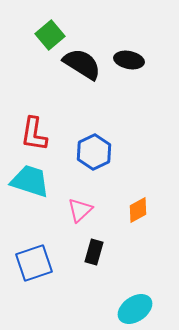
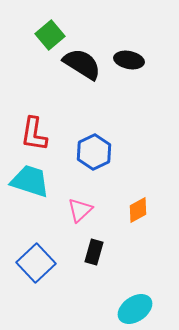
blue square: moved 2 px right; rotated 24 degrees counterclockwise
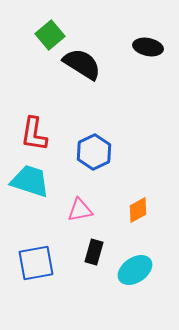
black ellipse: moved 19 px right, 13 px up
pink triangle: rotated 32 degrees clockwise
blue square: rotated 33 degrees clockwise
cyan ellipse: moved 39 px up
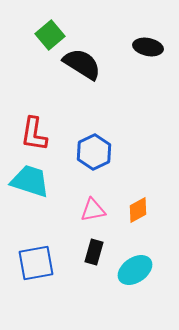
pink triangle: moved 13 px right
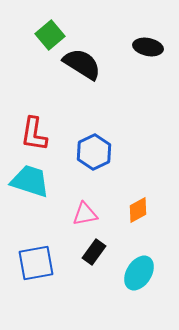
pink triangle: moved 8 px left, 4 px down
black rectangle: rotated 20 degrees clockwise
cyan ellipse: moved 4 px right, 3 px down; rotated 24 degrees counterclockwise
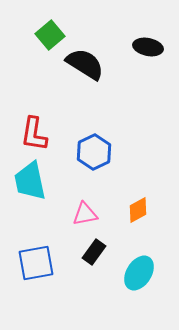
black semicircle: moved 3 px right
cyan trapezoid: rotated 120 degrees counterclockwise
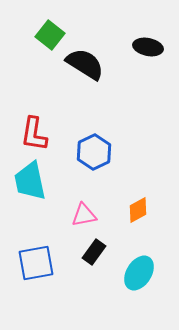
green square: rotated 12 degrees counterclockwise
pink triangle: moved 1 px left, 1 px down
